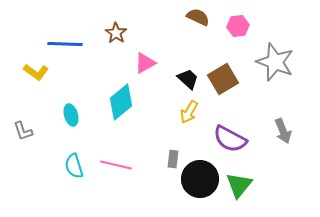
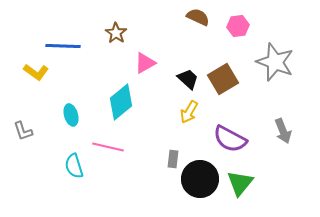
blue line: moved 2 px left, 2 px down
pink line: moved 8 px left, 18 px up
green triangle: moved 1 px right, 2 px up
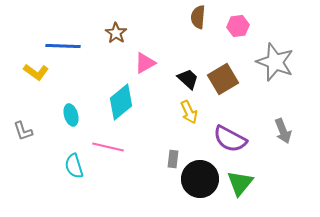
brown semicircle: rotated 110 degrees counterclockwise
yellow arrow: rotated 55 degrees counterclockwise
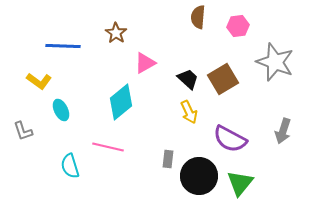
yellow L-shape: moved 3 px right, 9 px down
cyan ellipse: moved 10 px left, 5 px up; rotated 10 degrees counterclockwise
gray arrow: rotated 40 degrees clockwise
gray rectangle: moved 5 px left
cyan semicircle: moved 4 px left
black circle: moved 1 px left, 3 px up
